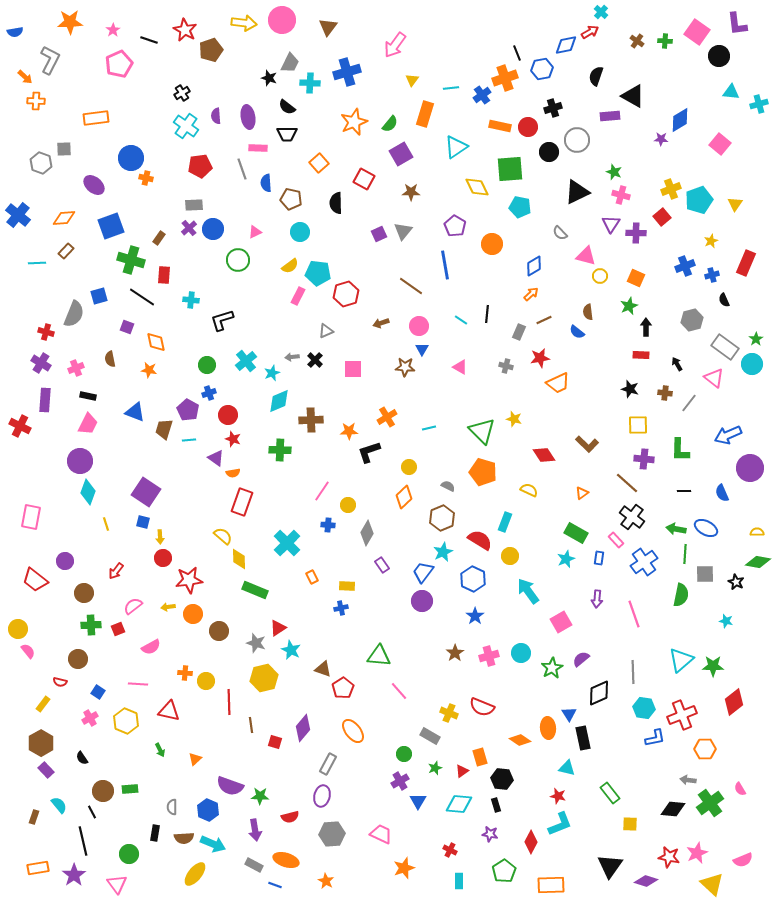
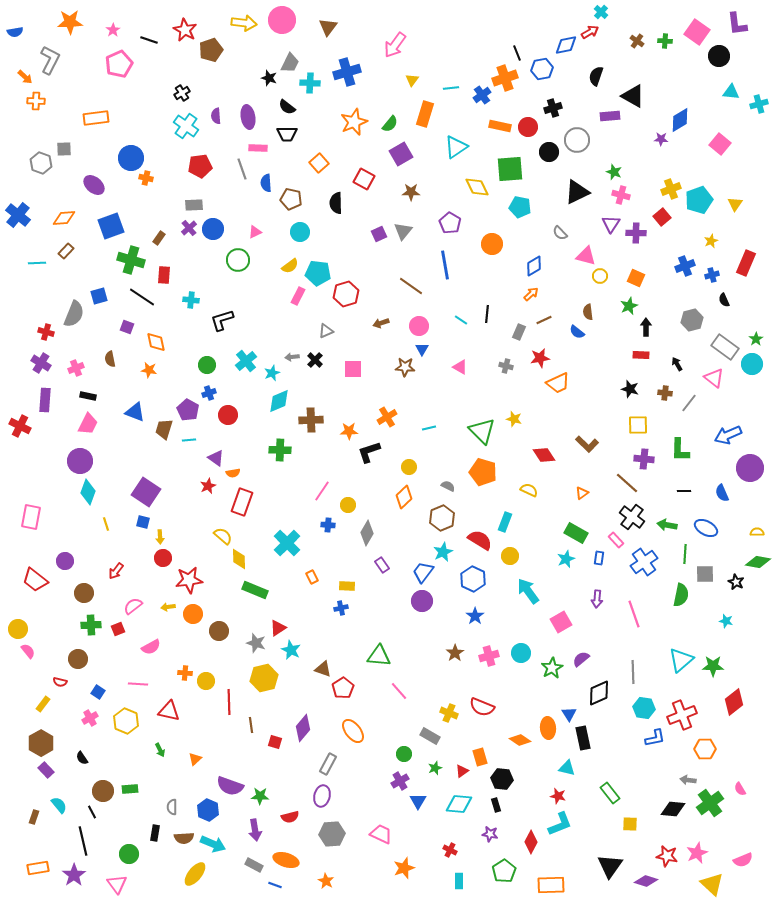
purple pentagon at (455, 226): moved 5 px left, 3 px up
red star at (233, 439): moved 25 px left, 47 px down; rotated 28 degrees clockwise
green arrow at (676, 529): moved 9 px left, 4 px up
red star at (669, 857): moved 2 px left, 1 px up
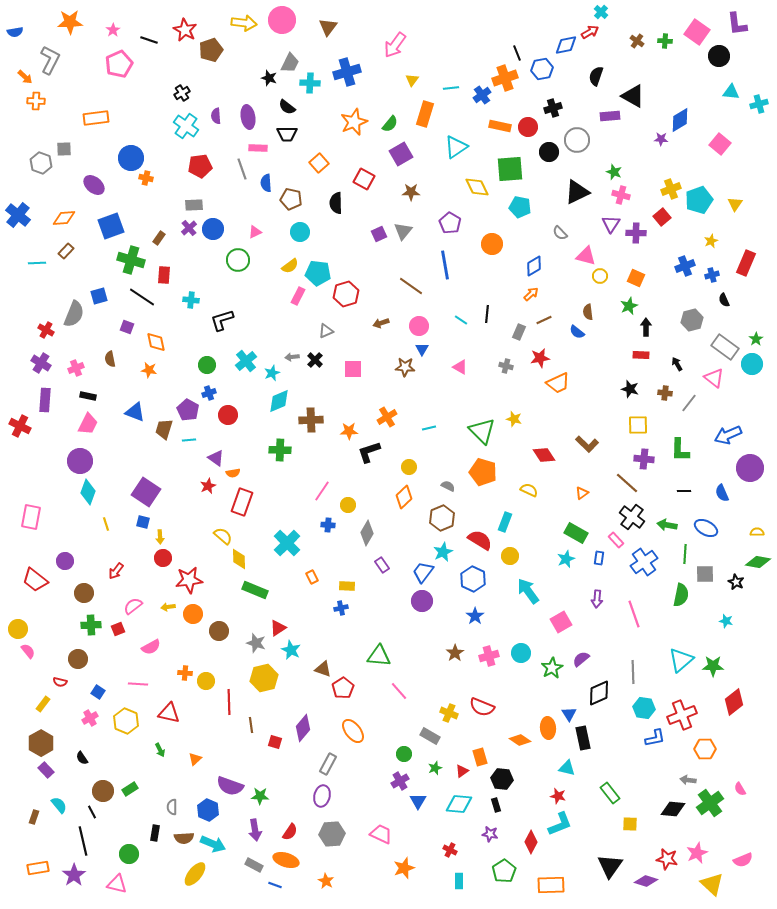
red cross at (46, 332): moved 2 px up; rotated 14 degrees clockwise
red triangle at (169, 711): moved 2 px down
green rectangle at (130, 789): rotated 28 degrees counterclockwise
red semicircle at (290, 817): moved 15 px down; rotated 42 degrees counterclockwise
red star at (667, 856): moved 3 px down
pink triangle at (117, 884): rotated 40 degrees counterclockwise
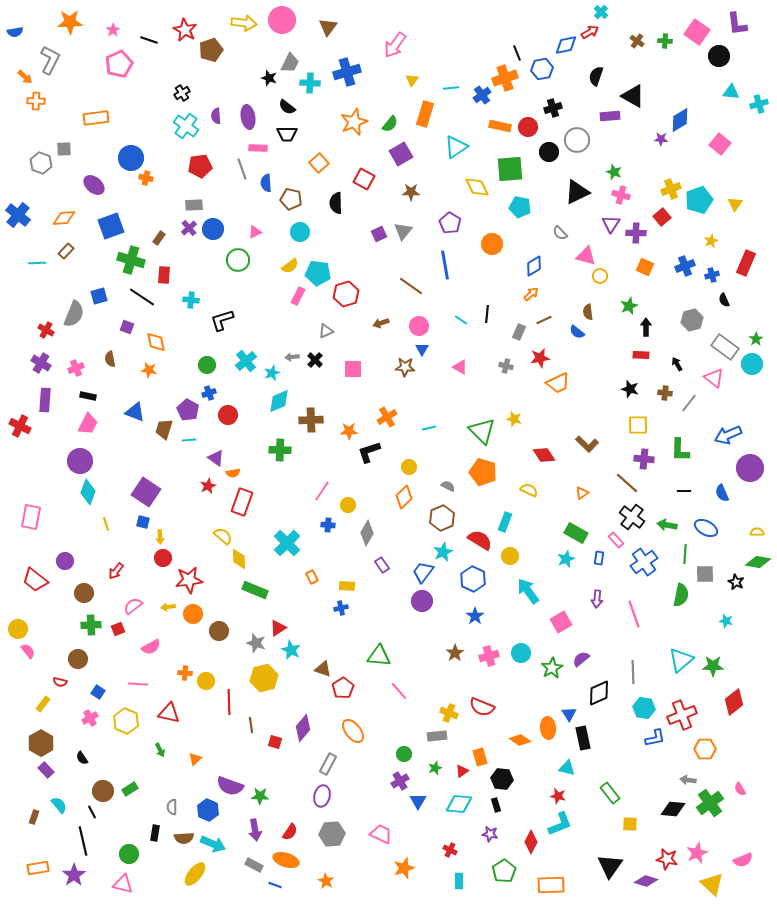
orange square at (636, 278): moved 9 px right, 11 px up
gray rectangle at (430, 736): moved 7 px right; rotated 36 degrees counterclockwise
pink triangle at (117, 884): moved 6 px right
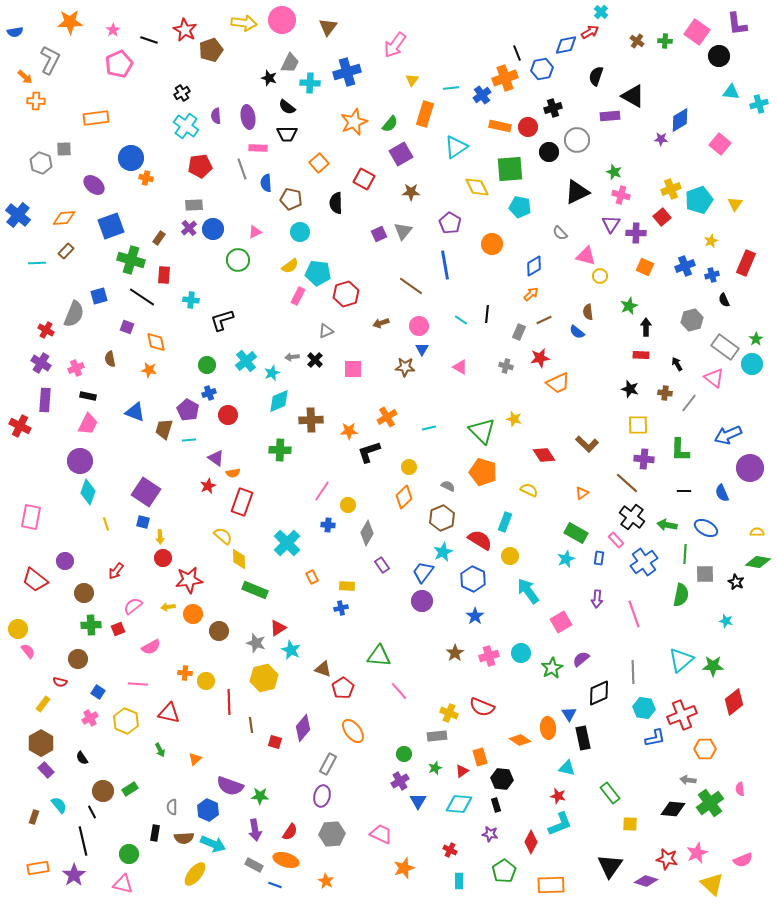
pink semicircle at (740, 789): rotated 24 degrees clockwise
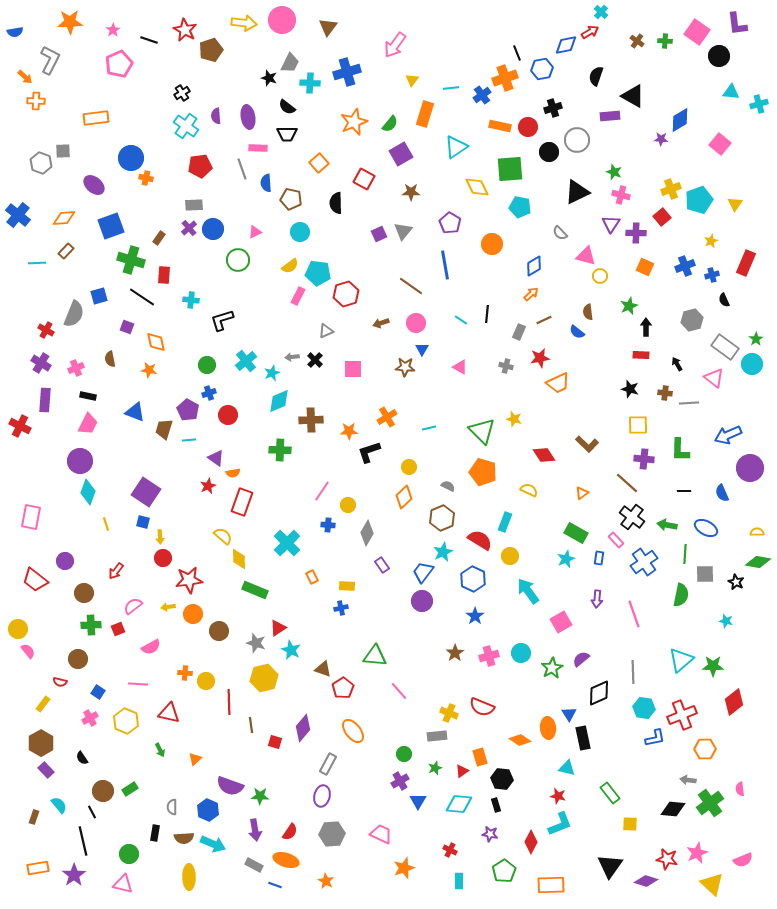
gray square at (64, 149): moved 1 px left, 2 px down
pink circle at (419, 326): moved 3 px left, 3 px up
gray line at (689, 403): rotated 48 degrees clockwise
green triangle at (379, 656): moved 4 px left
yellow ellipse at (195, 874): moved 6 px left, 3 px down; rotated 40 degrees counterclockwise
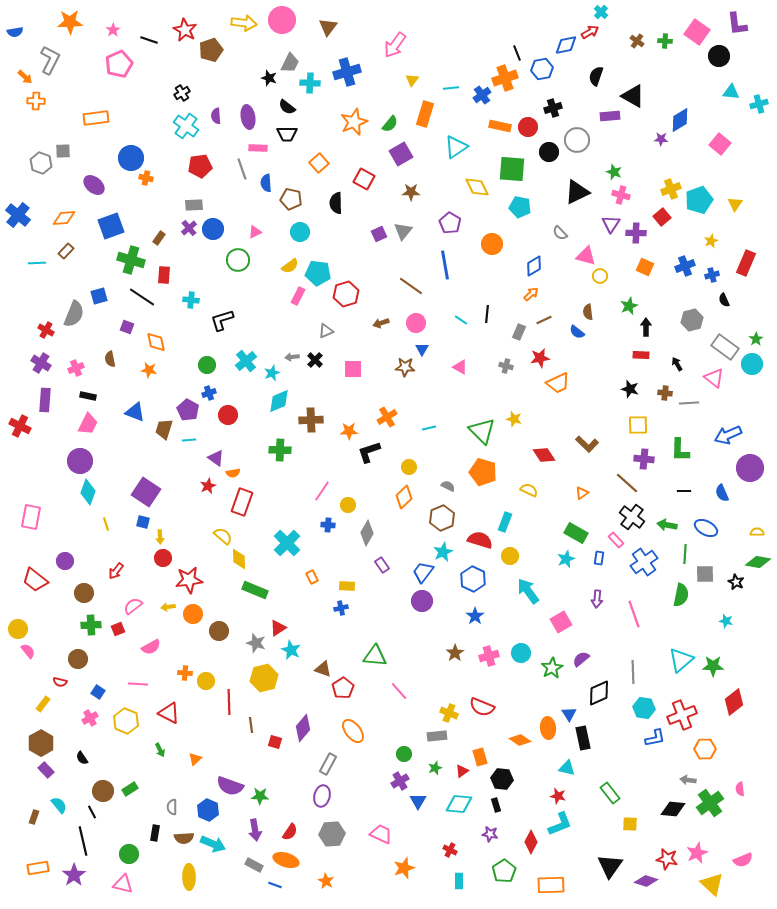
green square at (510, 169): moved 2 px right; rotated 8 degrees clockwise
red semicircle at (480, 540): rotated 15 degrees counterclockwise
red triangle at (169, 713): rotated 15 degrees clockwise
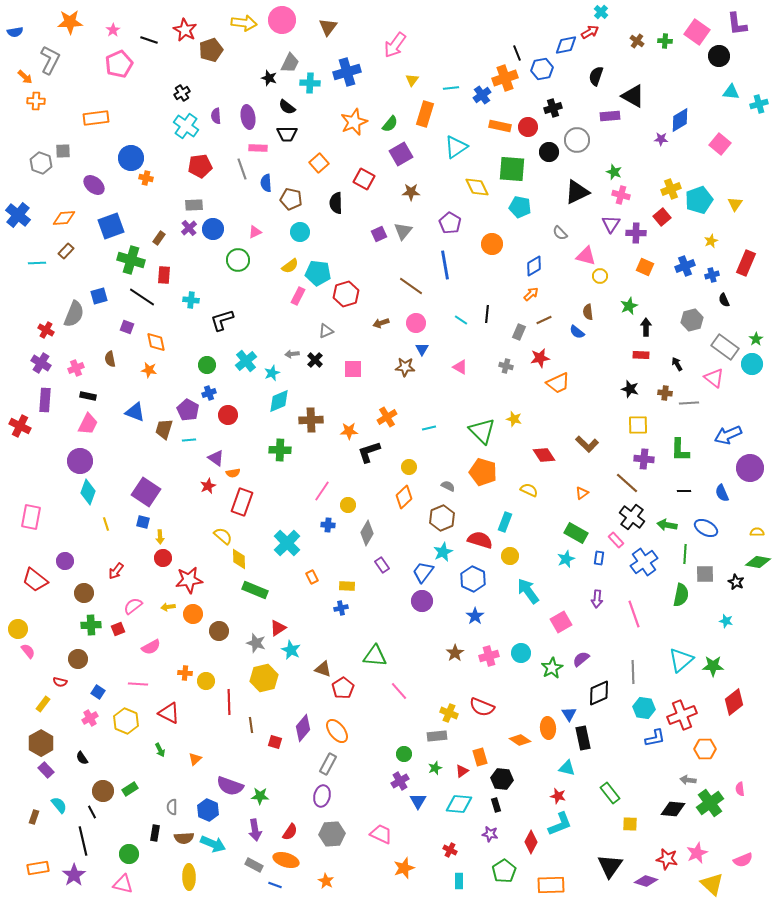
gray arrow at (292, 357): moved 3 px up
orange ellipse at (353, 731): moved 16 px left
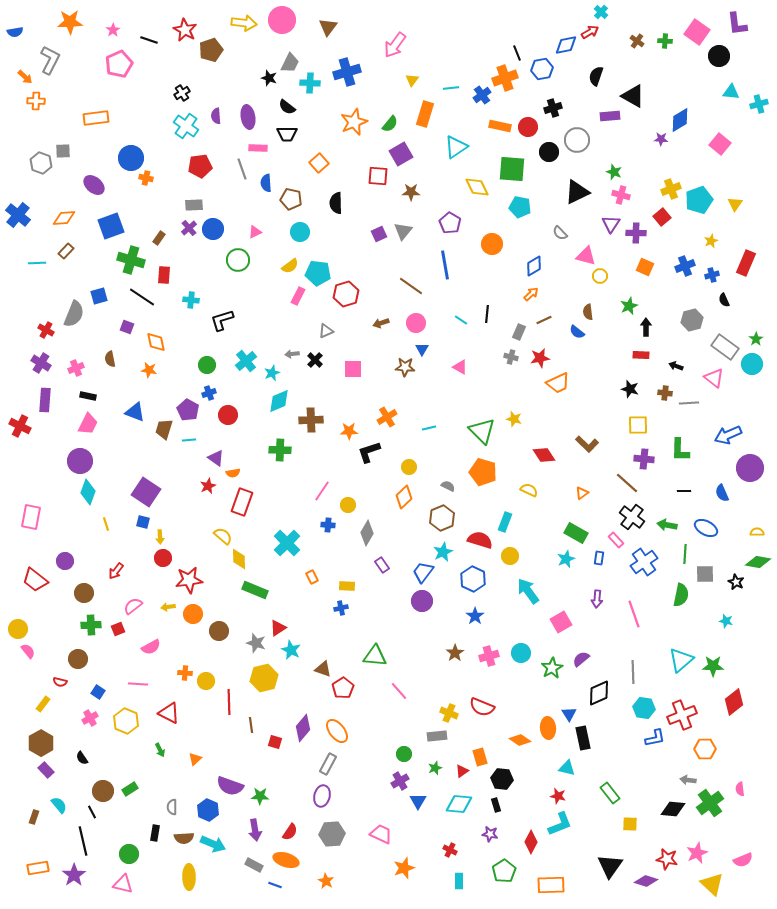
red square at (364, 179): moved 14 px right, 3 px up; rotated 25 degrees counterclockwise
black arrow at (677, 364): moved 1 px left, 2 px down; rotated 40 degrees counterclockwise
gray cross at (506, 366): moved 5 px right, 9 px up
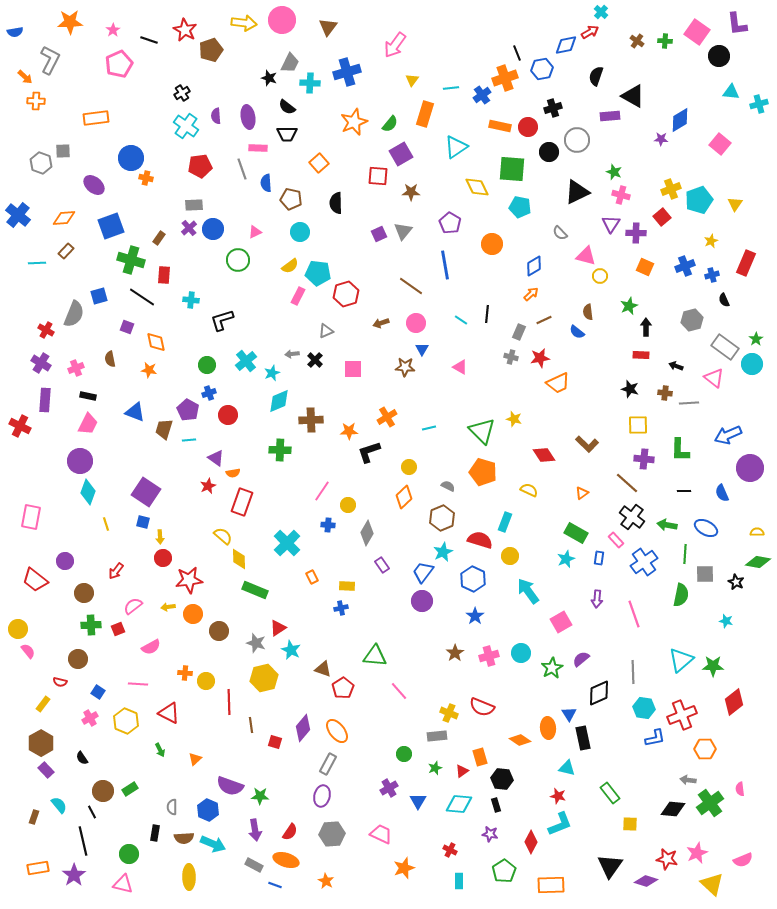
purple cross at (400, 781): moved 11 px left, 7 px down
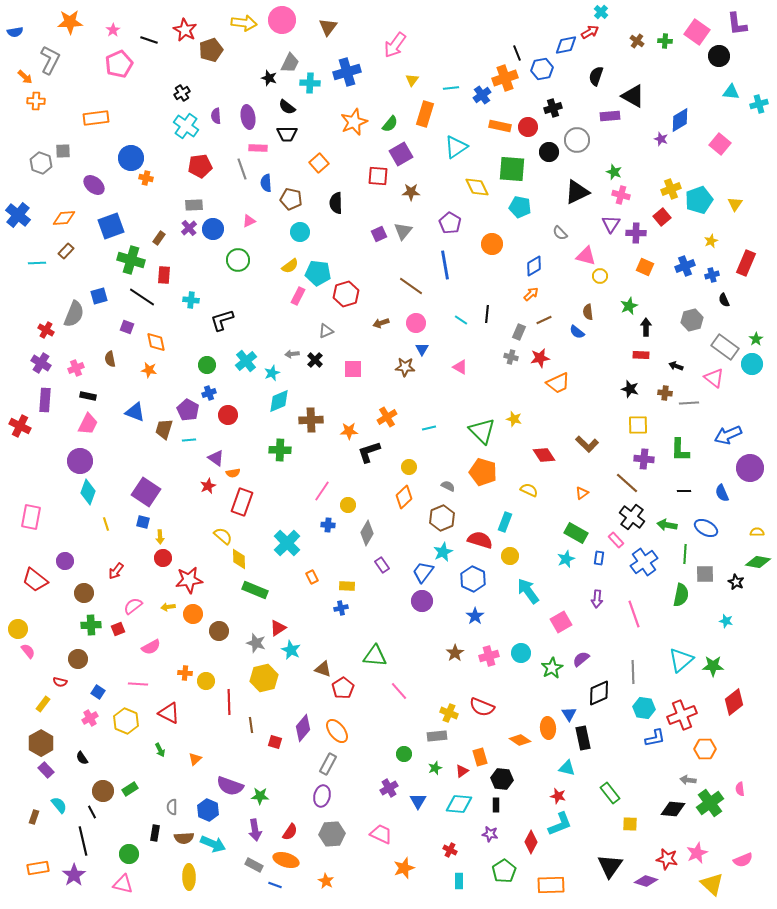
purple star at (661, 139): rotated 16 degrees clockwise
pink triangle at (255, 232): moved 6 px left, 11 px up
black rectangle at (496, 805): rotated 16 degrees clockwise
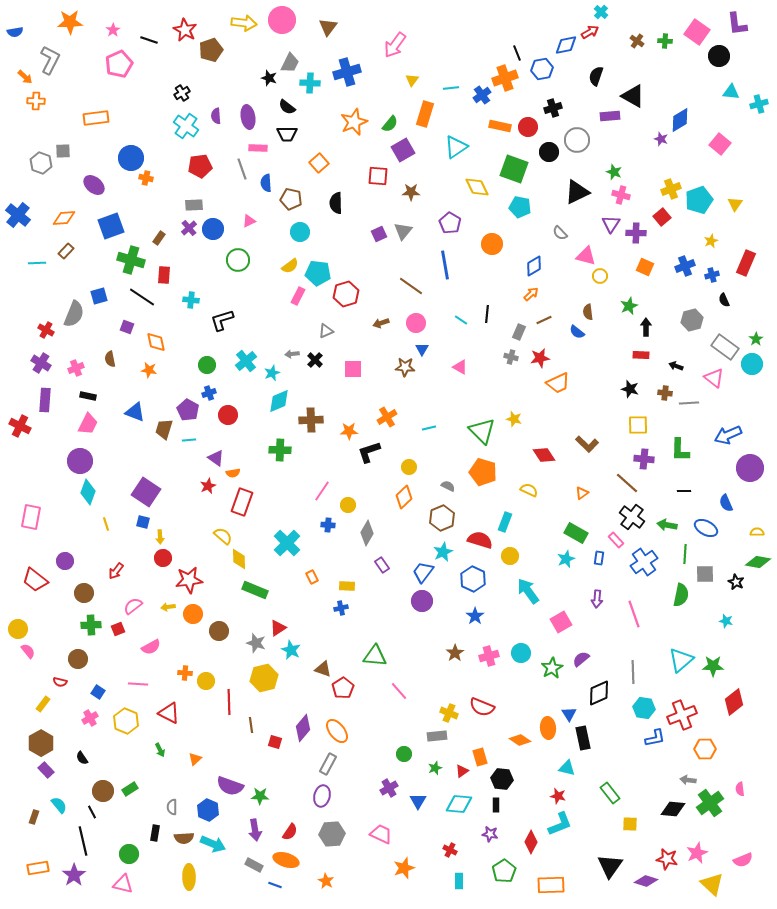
purple square at (401, 154): moved 2 px right, 4 px up
green square at (512, 169): moved 2 px right; rotated 16 degrees clockwise
blue semicircle at (722, 493): moved 4 px right, 10 px down
